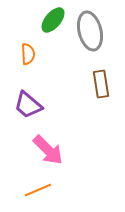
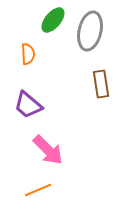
gray ellipse: rotated 27 degrees clockwise
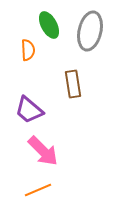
green ellipse: moved 4 px left, 5 px down; rotated 68 degrees counterclockwise
orange semicircle: moved 4 px up
brown rectangle: moved 28 px left
purple trapezoid: moved 1 px right, 5 px down
pink arrow: moved 5 px left, 1 px down
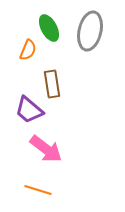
green ellipse: moved 3 px down
orange semicircle: rotated 25 degrees clockwise
brown rectangle: moved 21 px left
pink arrow: moved 3 px right, 2 px up; rotated 8 degrees counterclockwise
orange line: rotated 40 degrees clockwise
